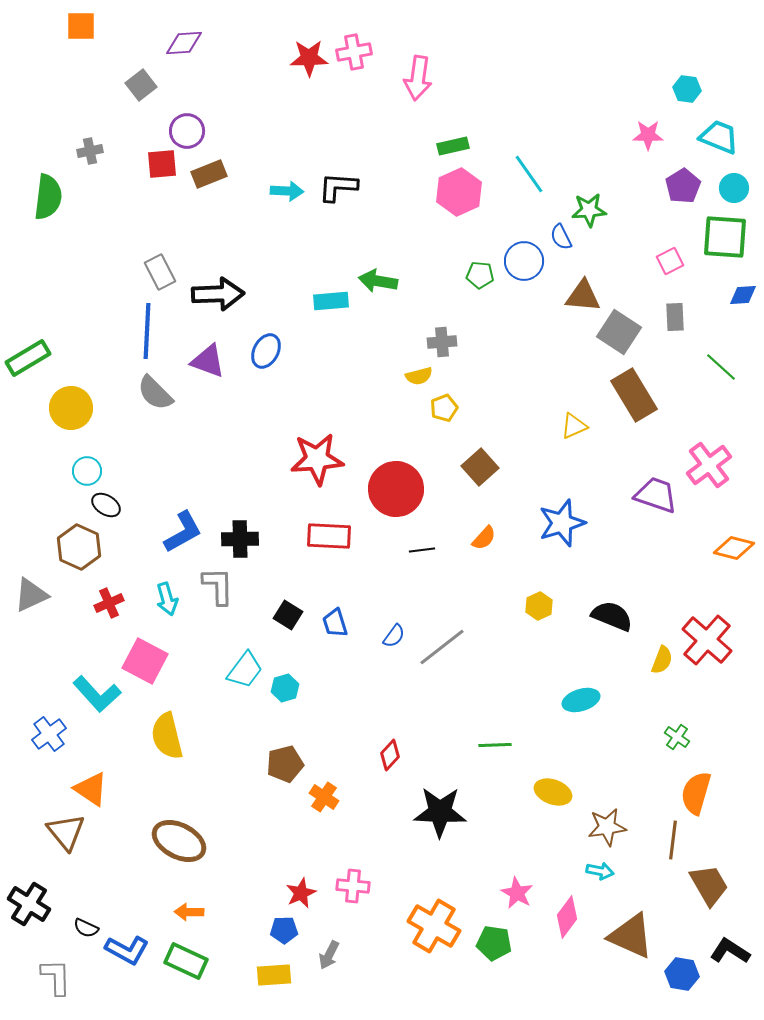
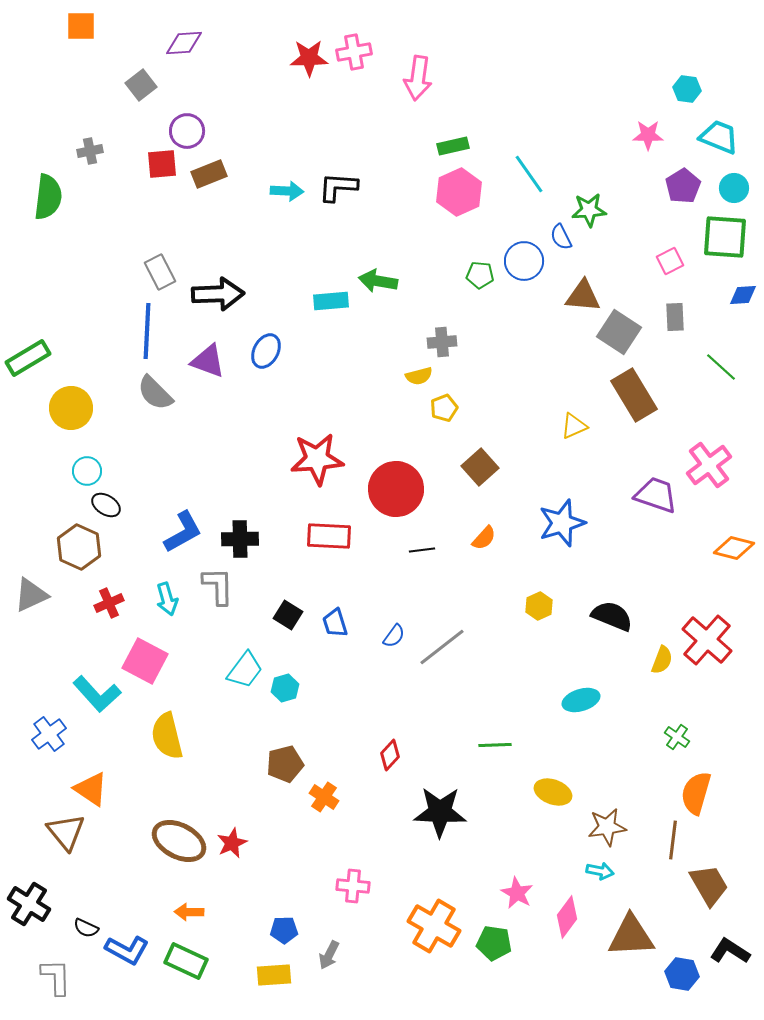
red star at (301, 893): moved 69 px left, 50 px up
brown triangle at (631, 936): rotated 27 degrees counterclockwise
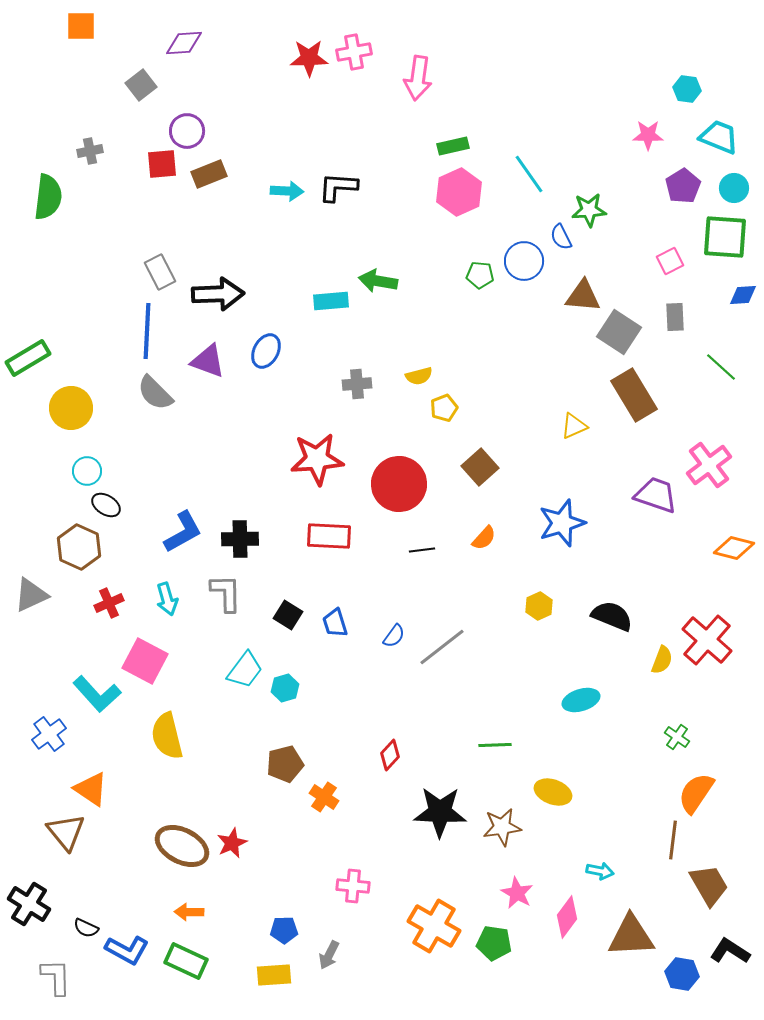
gray cross at (442, 342): moved 85 px left, 42 px down
red circle at (396, 489): moved 3 px right, 5 px up
gray L-shape at (218, 586): moved 8 px right, 7 px down
orange semicircle at (696, 793): rotated 18 degrees clockwise
brown star at (607, 827): moved 105 px left
brown ellipse at (179, 841): moved 3 px right, 5 px down
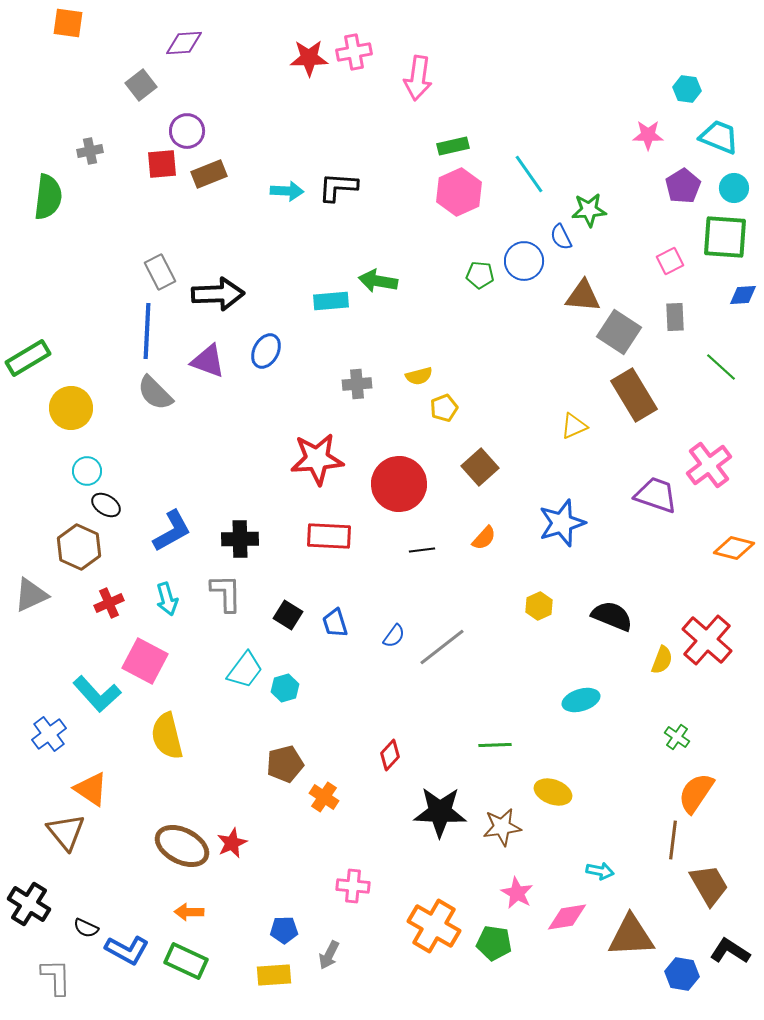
orange square at (81, 26): moved 13 px left, 3 px up; rotated 8 degrees clockwise
blue L-shape at (183, 532): moved 11 px left, 1 px up
pink diamond at (567, 917): rotated 45 degrees clockwise
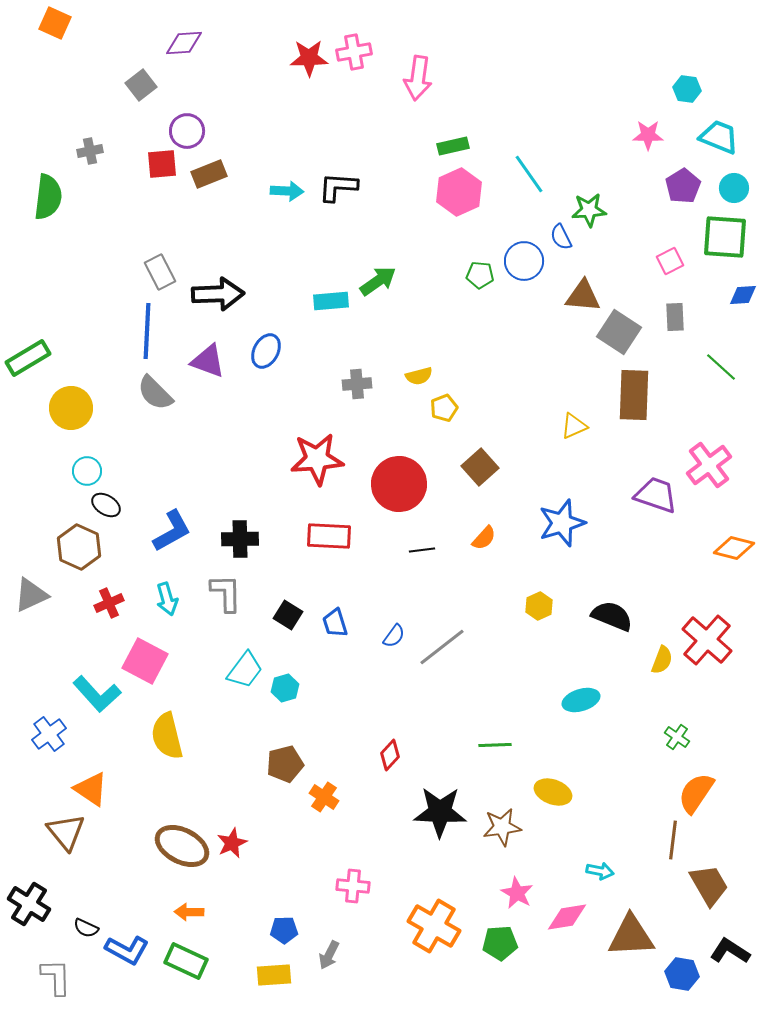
orange square at (68, 23): moved 13 px left; rotated 16 degrees clockwise
green arrow at (378, 281): rotated 135 degrees clockwise
brown rectangle at (634, 395): rotated 33 degrees clockwise
green pentagon at (494, 943): moved 6 px right; rotated 12 degrees counterclockwise
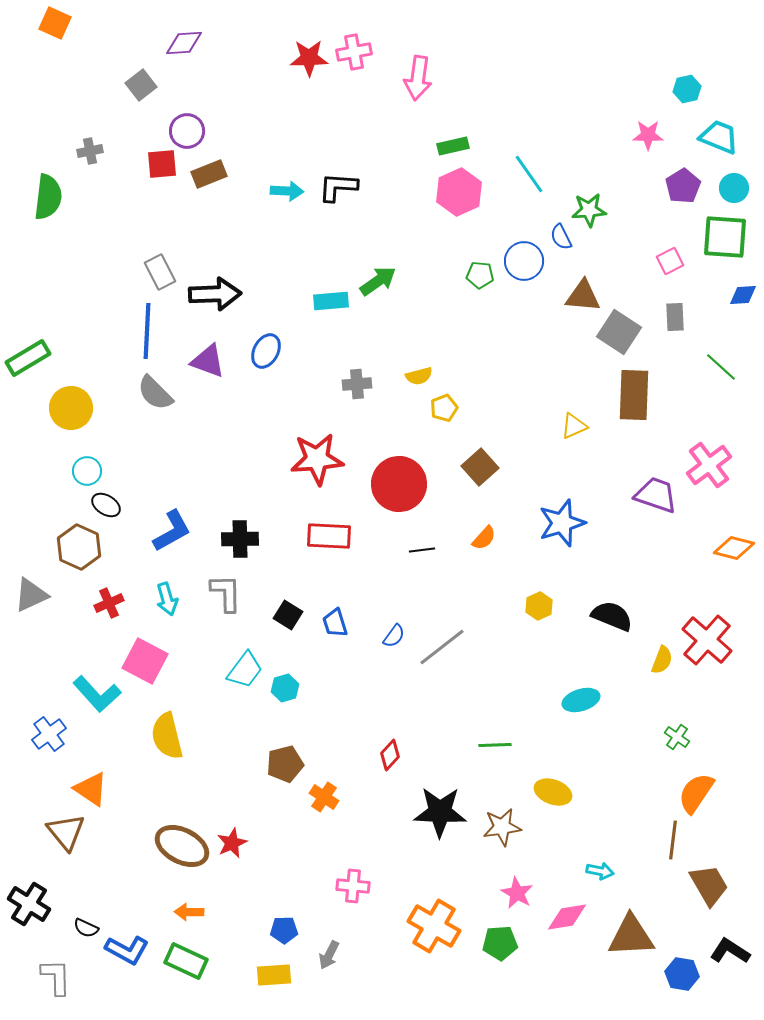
cyan hexagon at (687, 89): rotated 20 degrees counterclockwise
black arrow at (218, 294): moved 3 px left
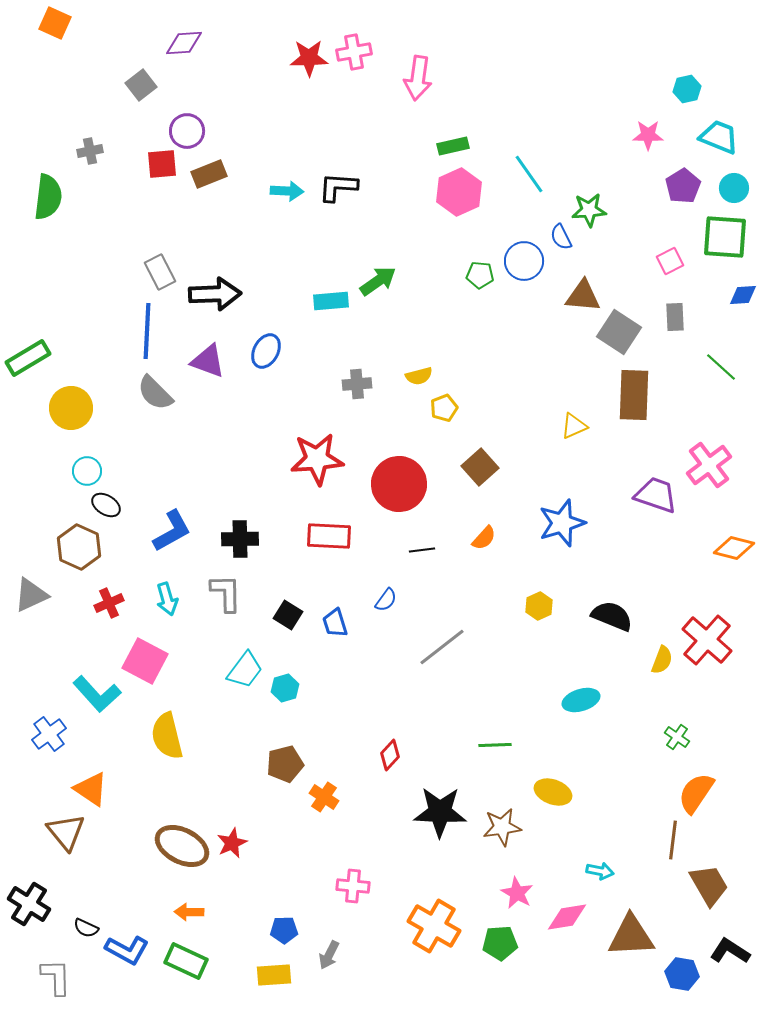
blue semicircle at (394, 636): moved 8 px left, 36 px up
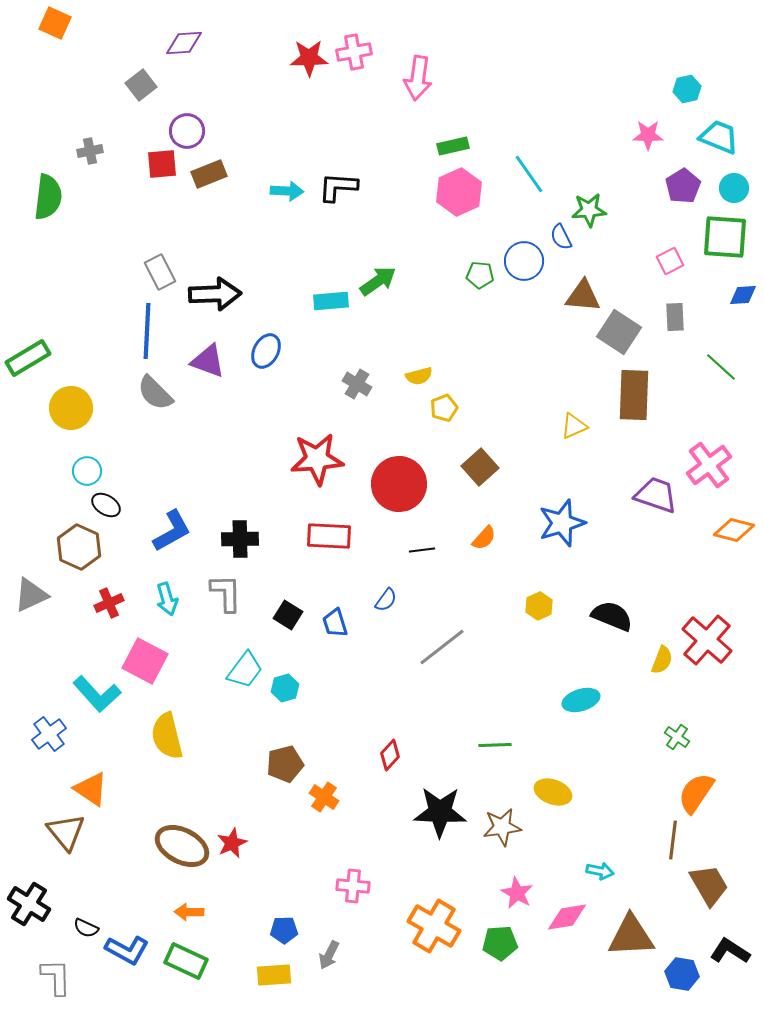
gray cross at (357, 384): rotated 36 degrees clockwise
orange diamond at (734, 548): moved 18 px up
